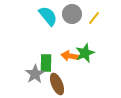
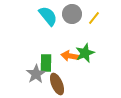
gray star: moved 1 px right
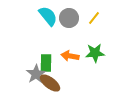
gray circle: moved 3 px left, 4 px down
green star: moved 10 px right; rotated 18 degrees clockwise
brown ellipse: moved 7 px left, 1 px up; rotated 30 degrees counterclockwise
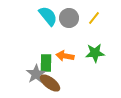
orange arrow: moved 5 px left
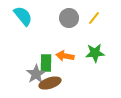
cyan semicircle: moved 25 px left
brown ellipse: rotated 55 degrees counterclockwise
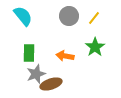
gray circle: moved 2 px up
green star: moved 6 px up; rotated 30 degrees counterclockwise
green rectangle: moved 17 px left, 10 px up
gray star: rotated 12 degrees clockwise
brown ellipse: moved 1 px right, 1 px down
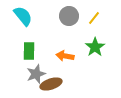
green rectangle: moved 2 px up
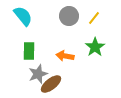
gray star: moved 2 px right
brown ellipse: rotated 20 degrees counterclockwise
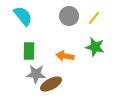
green star: rotated 24 degrees counterclockwise
gray star: moved 2 px left; rotated 24 degrees clockwise
brown ellipse: rotated 10 degrees clockwise
